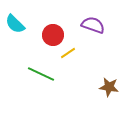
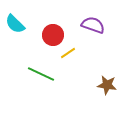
brown star: moved 2 px left, 2 px up
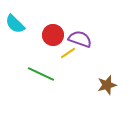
purple semicircle: moved 13 px left, 14 px down
brown star: rotated 24 degrees counterclockwise
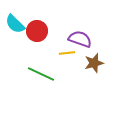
red circle: moved 16 px left, 4 px up
yellow line: moved 1 px left; rotated 28 degrees clockwise
brown star: moved 13 px left, 22 px up
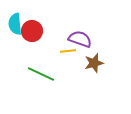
cyan semicircle: rotated 40 degrees clockwise
red circle: moved 5 px left
yellow line: moved 1 px right, 2 px up
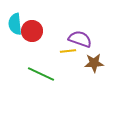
brown star: rotated 12 degrees clockwise
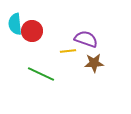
purple semicircle: moved 6 px right
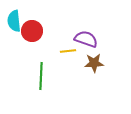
cyan semicircle: moved 1 px left, 3 px up
green line: moved 2 px down; rotated 68 degrees clockwise
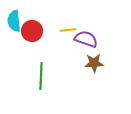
yellow line: moved 21 px up
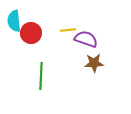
red circle: moved 1 px left, 2 px down
